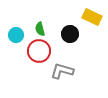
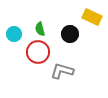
cyan circle: moved 2 px left, 1 px up
red circle: moved 1 px left, 1 px down
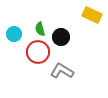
yellow rectangle: moved 2 px up
black circle: moved 9 px left, 3 px down
gray L-shape: rotated 15 degrees clockwise
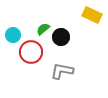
green semicircle: moved 3 px right; rotated 64 degrees clockwise
cyan circle: moved 1 px left, 1 px down
red circle: moved 7 px left
gray L-shape: rotated 20 degrees counterclockwise
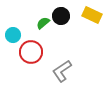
green semicircle: moved 6 px up
black circle: moved 21 px up
gray L-shape: rotated 45 degrees counterclockwise
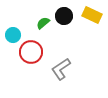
black circle: moved 3 px right
gray L-shape: moved 1 px left, 2 px up
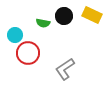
green semicircle: rotated 128 degrees counterclockwise
cyan circle: moved 2 px right
red circle: moved 3 px left, 1 px down
gray L-shape: moved 4 px right
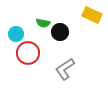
black circle: moved 4 px left, 16 px down
cyan circle: moved 1 px right, 1 px up
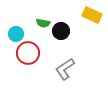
black circle: moved 1 px right, 1 px up
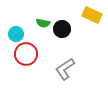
black circle: moved 1 px right, 2 px up
red circle: moved 2 px left, 1 px down
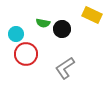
gray L-shape: moved 1 px up
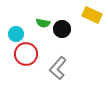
gray L-shape: moved 7 px left; rotated 15 degrees counterclockwise
